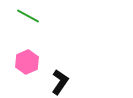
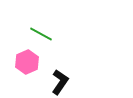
green line: moved 13 px right, 18 px down
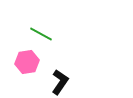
pink hexagon: rotated 15 degrees clockwise
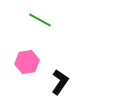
green line: moved 1 px left, 14 px up
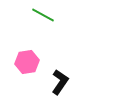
green line: moved 3 px right, 5 px up
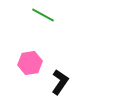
pink hexagon: moved 3 px right, 1 px down
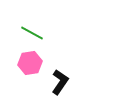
green line: moved 11 px left, 18 px down
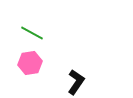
black L-shape: moved 16 px right
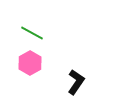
pink hexagon: rotated 20 degrees counterclockwise
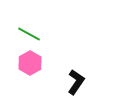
green line: moved 3 px left, 1 px down
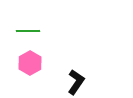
green line: moved 1 px left, 3 px up; rotated 30 degrees counterclockwise
